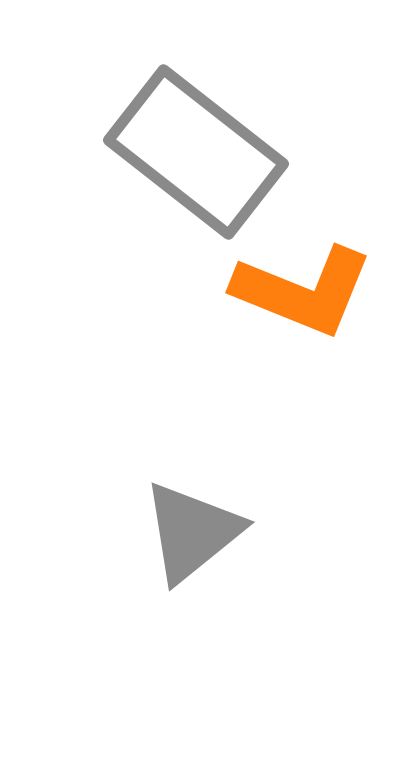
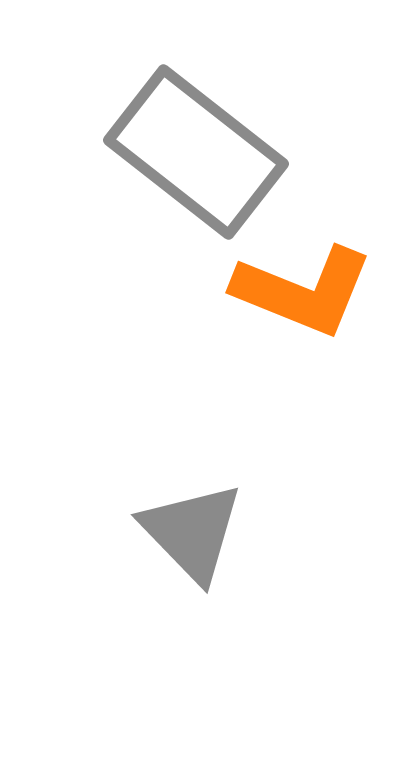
gray triangle: rotated 35 degrees counterclockwise
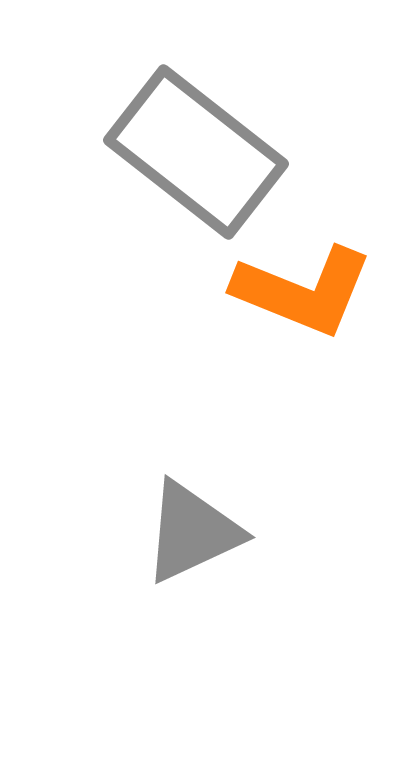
gray triangle: rotated 49 degrees clockwise
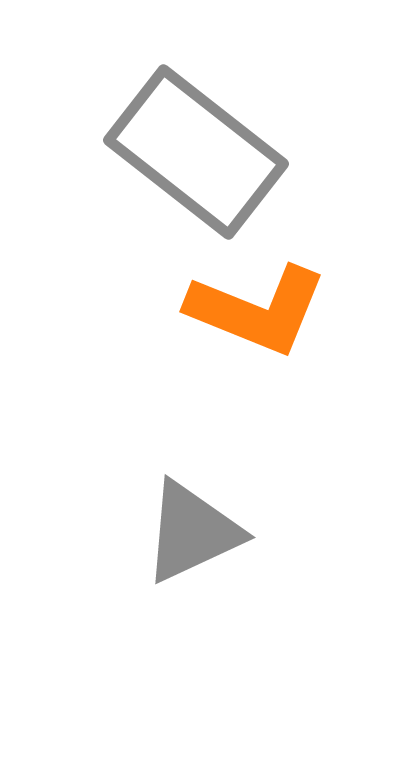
orange L-shape: moved 46 px left, 19 px down
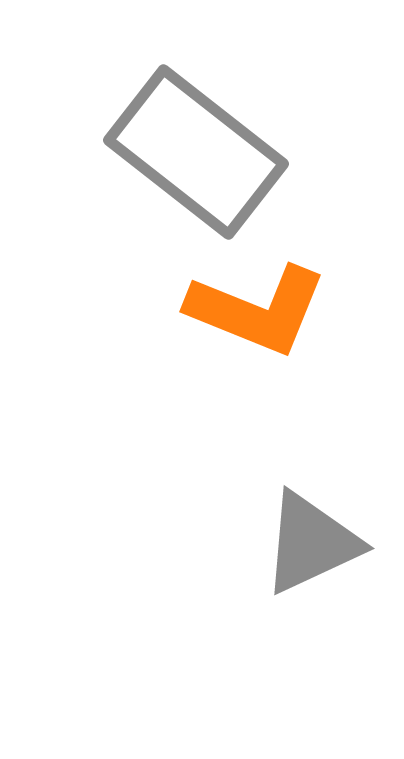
gray triangle: moved 119 px right, 11 px down
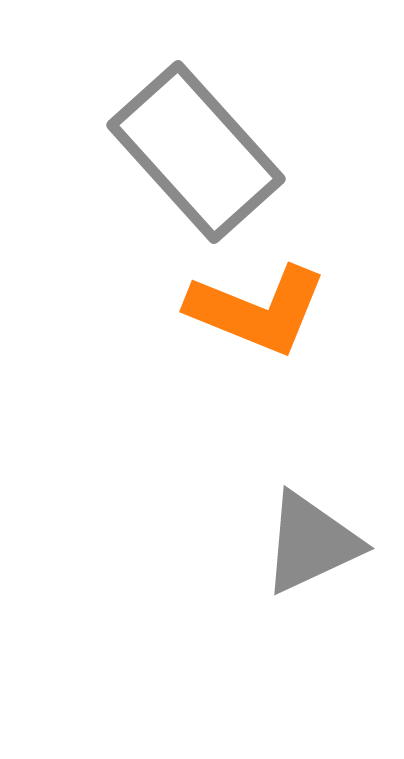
gray rectangle: rotated 10 degrees clockwise
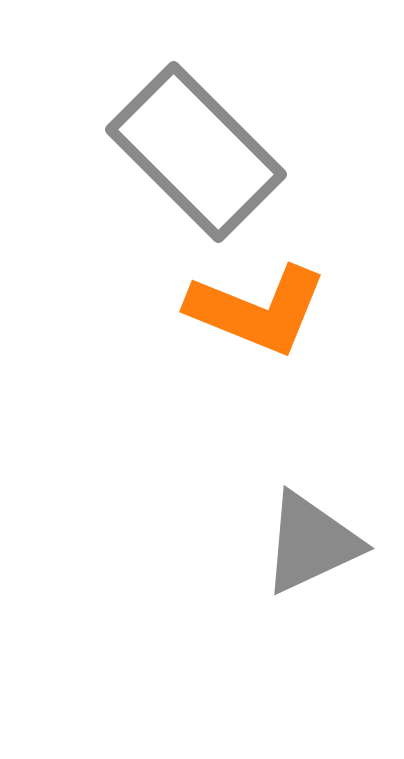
gray rectangle: rotated 3 degrees counterclockwise
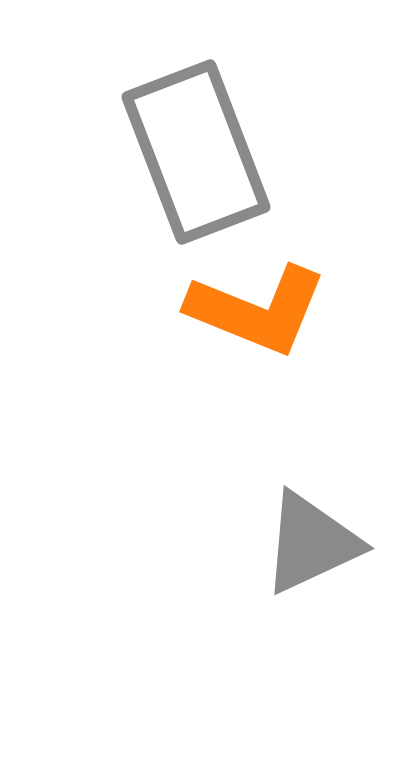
gray rectangle: rotated 24 degrees clockwise
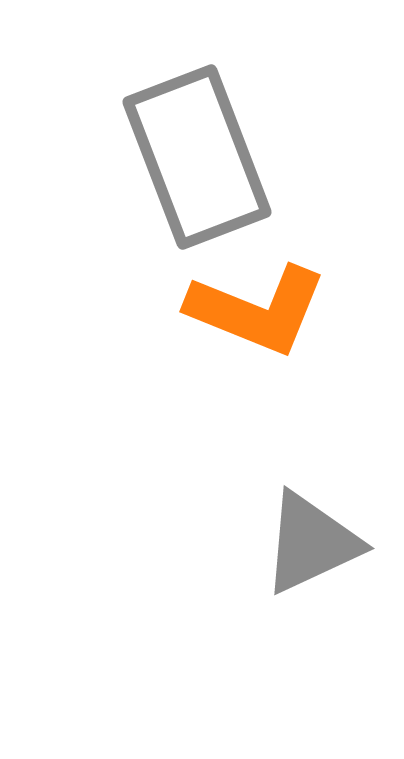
gray rectangle: moved 1 px right, 5 px down
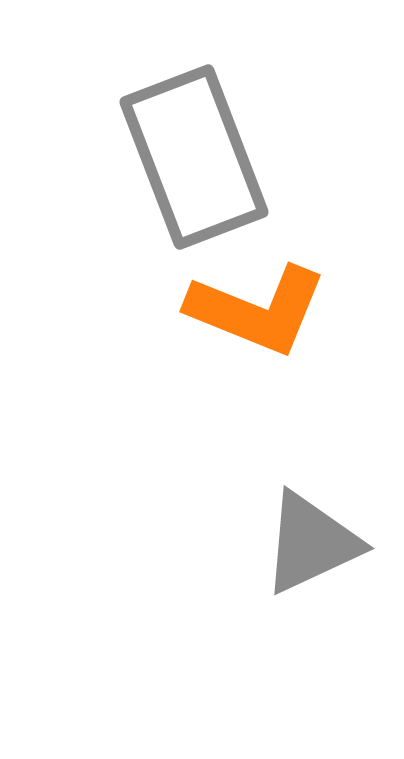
gray rectangle: moved 3 px left
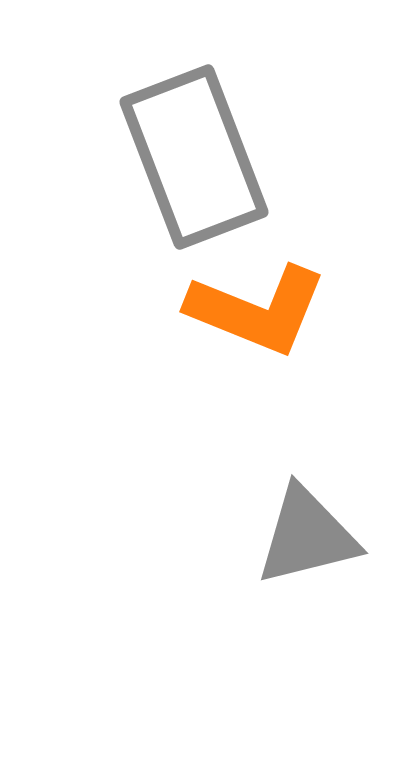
gray triangle: moved 4 px left, 7 px up; rotated 11 degrees clockwise
